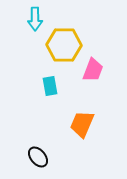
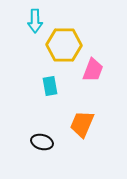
cyan arrow: moved 2 px down
black ellipse: moved 4 px right, 15 px up; rotated 35 degrees counterclockwise
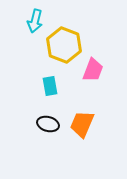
cyan arrow: rotated 15 degrees clockwise
yellow hexagon: rotated 20 degrees clockwise
black ellipse: moved 6 px right, 18 px up
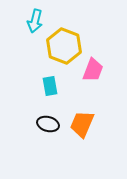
yellow hexagon: moved 1 px down
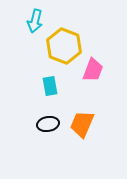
black ellipse: rotated 25 degrees counterclockwise
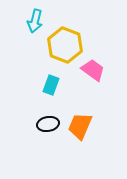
yellow hexagon: moved 1 px right, 1 px up
pink trapezoid: rotated 75 degrees counterclockwise
cyan rectangle: moved 1 px right, 1 px up; rotated 30 degrees clockwise
orange trapezoid: moved 2 px left, 2 px down
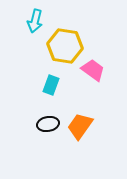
yellow hexagon: moved 1 px down; rotated 12 degrees counterclockwise
orange trapezoid: rotated 12 degrees clockwise
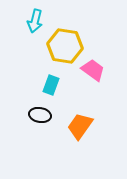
black ellipse: moved 8 px left, 9 px up; rotated 20 degrees clockwise
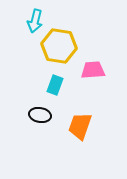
yellow hexagon: moved 6 px left
pink trapezoid: rotated 40 degrees counterclockwise
cyan rectangle: moved 4 px right
orange trapezoid: rotated 16 degrees counterclockwise
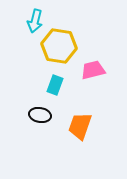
pink trapezoid: rotated 10 degrees counterclockwise
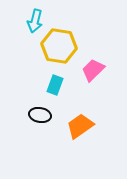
pink trapezoid: rotated 30 degrees counterclockwise
orange trapezoid: rotated 36 degrees clockwise
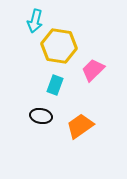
black ellipse: moved 1 px right, 1 px down
